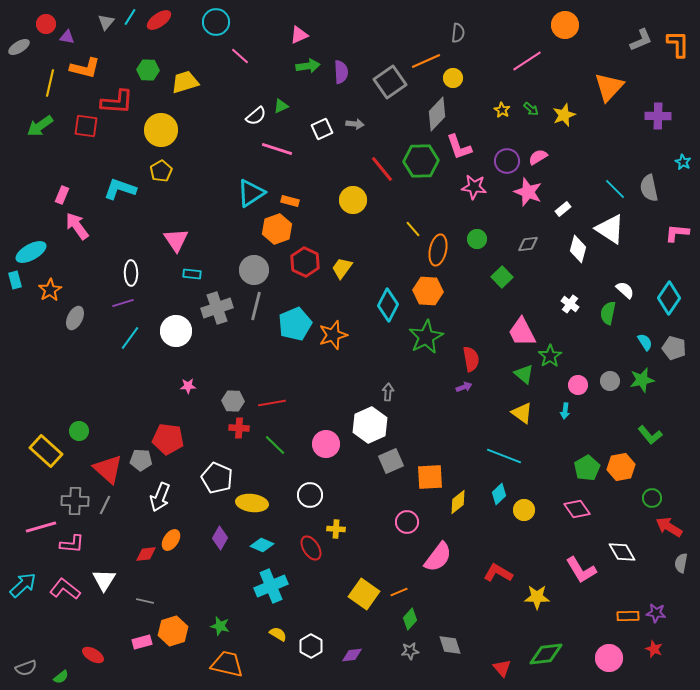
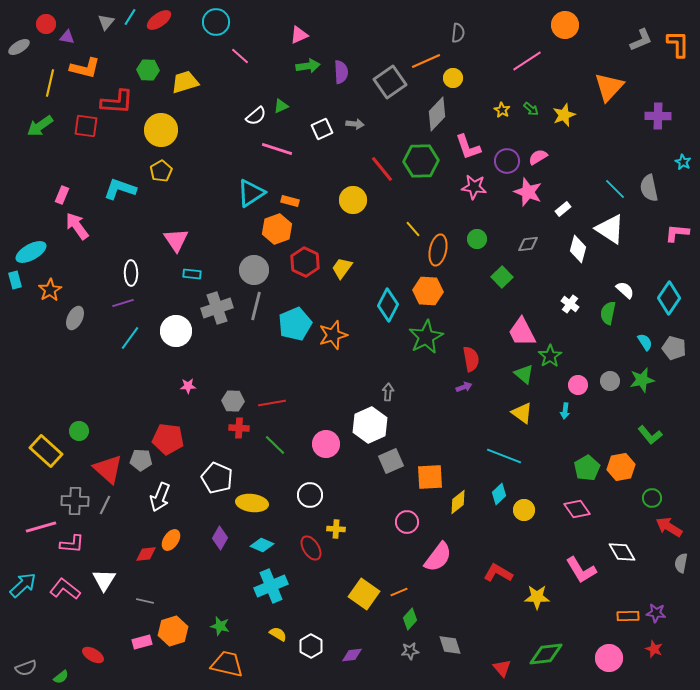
pink L-shape at (459, 147): moved 9 px right
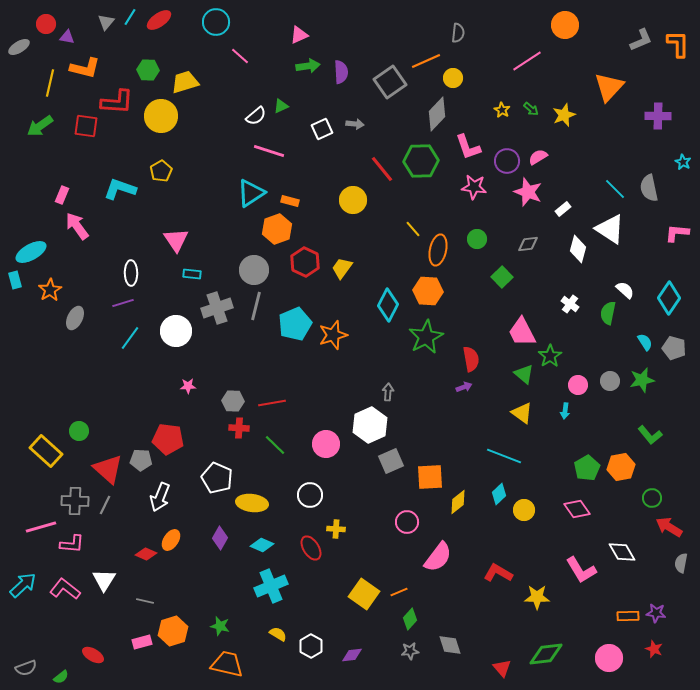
yellow circle at (161, 130): moved 14 px up
pink line at (277, 149): moved 8 px left, 2 px down
red diamond at (146, 554): rotated 30 degrees clockwise
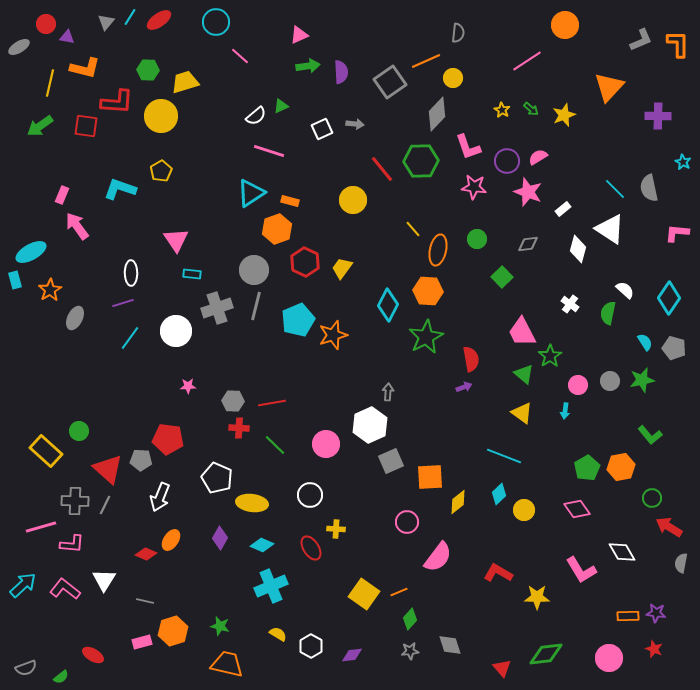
cyan pentagon at (295, 324): moved 3 px right, 4 px up
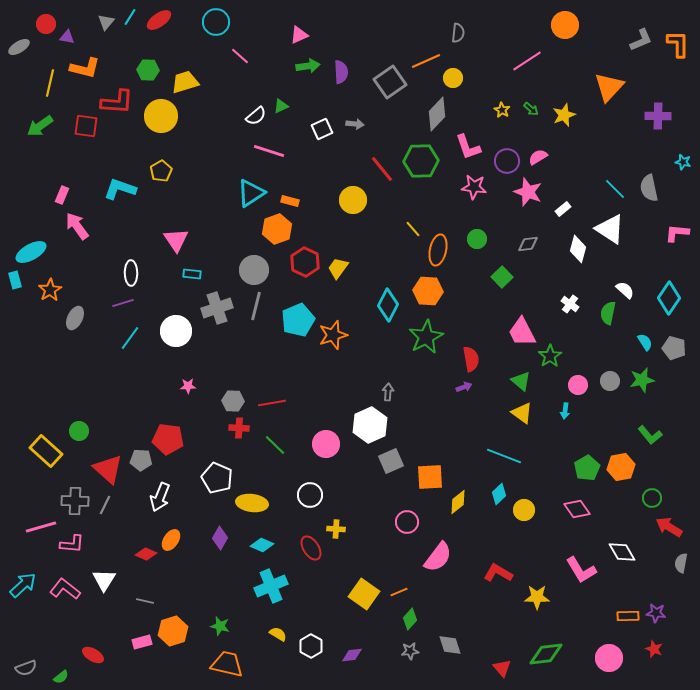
cyan star at (683, 162): rotated 14 degrees counterclockwise
yellow trapezoid at (342, 268): moved 4 px left
green triangle at (524, 374): moved 3 px left, 7 px down
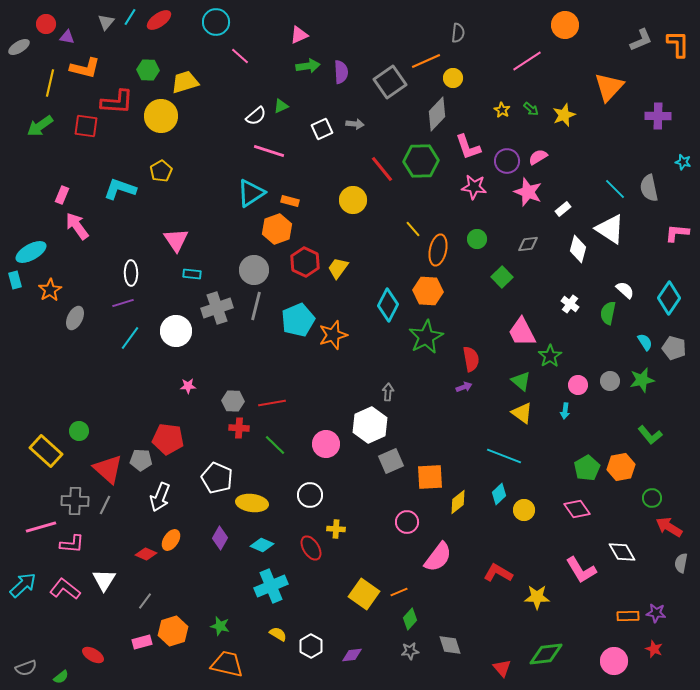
gray line at (145, 601): rotated 66 degrees counterclockwise
pink circle at (609, 658): moved 5 px right, 3 px down
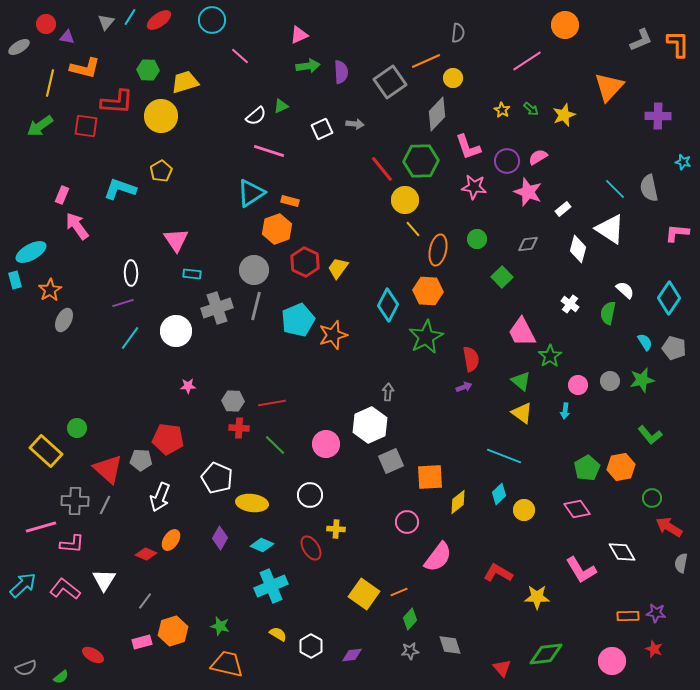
cyan circle at (216, 22): moved 4 px left, 2 px up
yellow circle at (353, 200): moved 52 px right
gray ellipse at (75, 318): moved 11 px left, 2 px down
green circle at (79, 431): moved 2 px left, 3 px up
pink circle at (614, 661): moved 2 px left
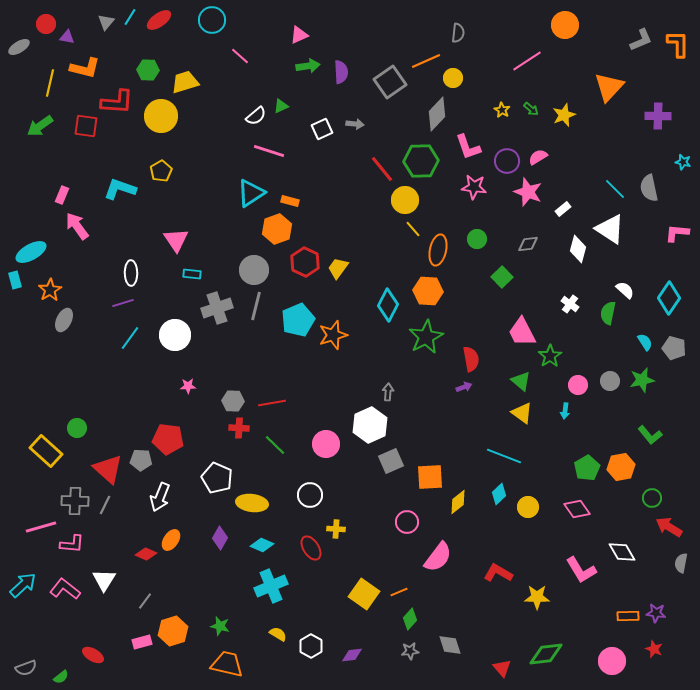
white circle at (176, 331): moved 1 px left, 4 px down
yellow circle at (524, 510): moved 4 px right, 3 px up
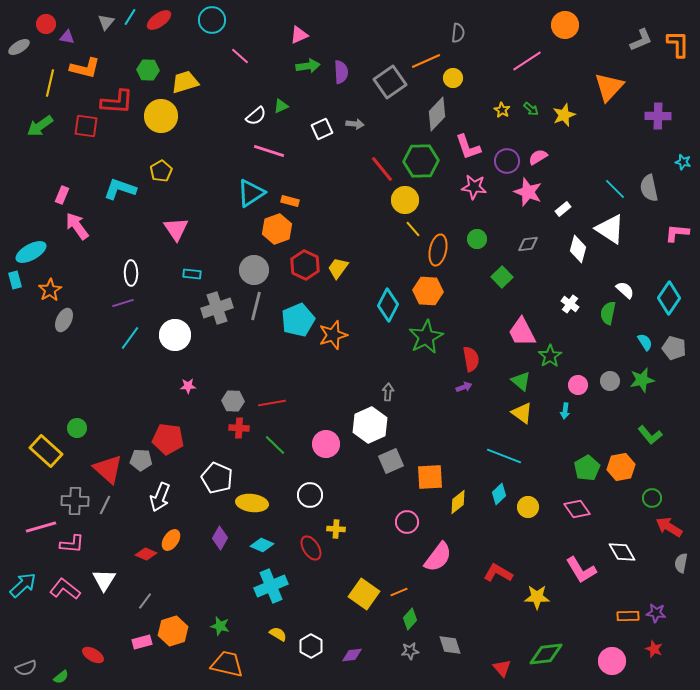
pink triangle at (176, 240): moved 11 px up
red hexagon at (305, 262): moved 3 px down
